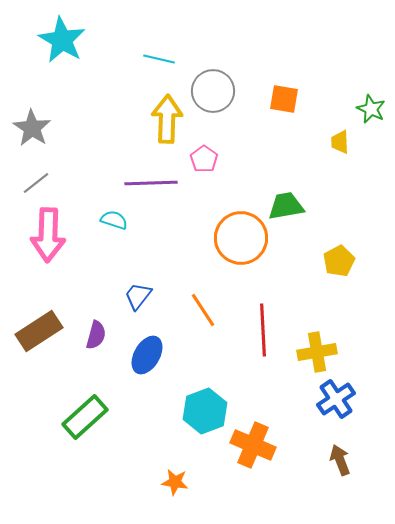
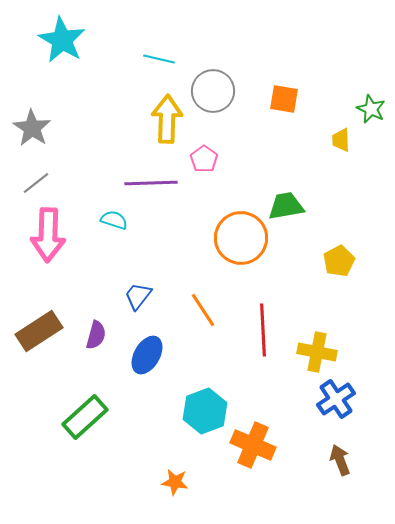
yellow trapezoid: moved 1 px right, 2 px up
yellow cross: rotated 21 degrees clockwise
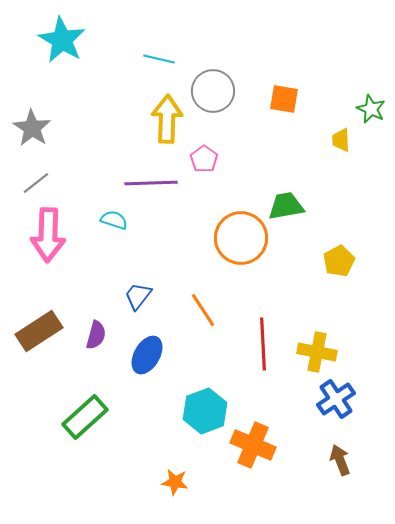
red line: moved 14 px down
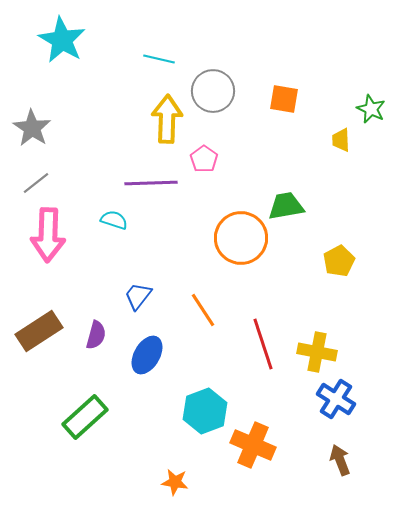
red line: rotated 15 degrees counterclockwise
blue cross: rotated 24 degrees counterclockwise
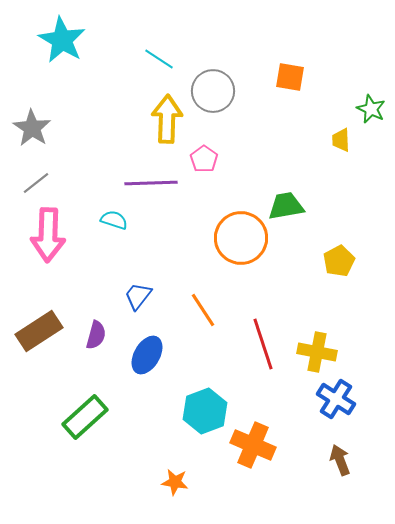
cyan line: rotated 20 degrees clockwise
orange square: moved 6 px right, 22 px up
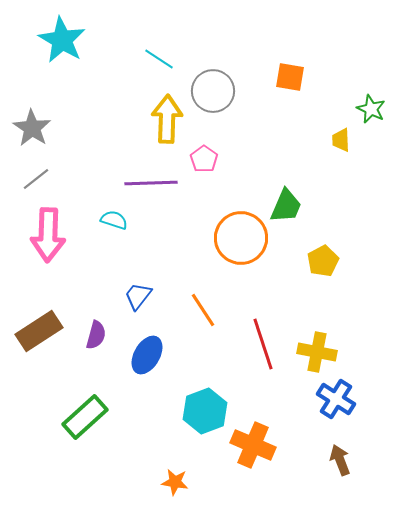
gray line: moved 4 px up
green trapezoid: rotated 123 degrees clockwise
yellow pentagon: moved 16 px left
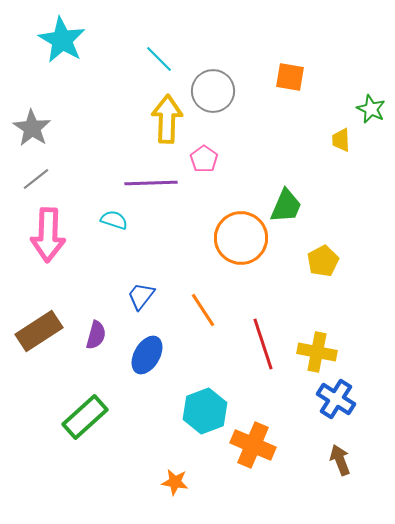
cyan line: rotated 12 degrees clockwise
blue trapezoid: moved 3 px right
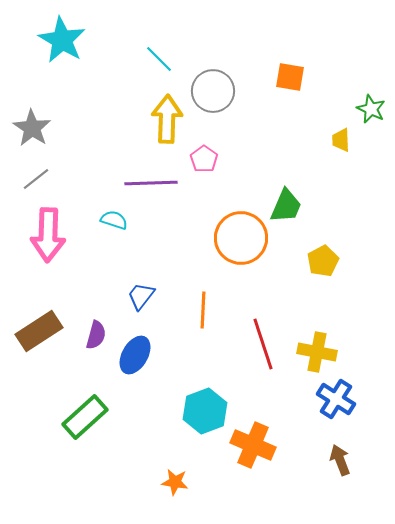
orange line: rotated 36 degrees clockwise
blue ellipse: moved 12 px left
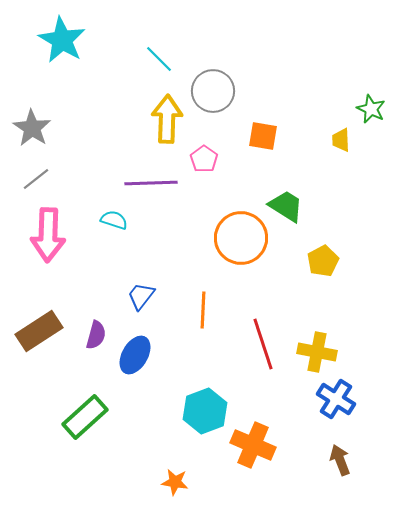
orange square: moved 27 px left, 59 px down
green trapezoid: rotated 81 degrees counterclockwise
